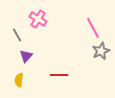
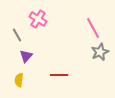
gray star: moved 1 px left, 1 px down
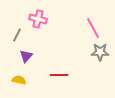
pink cross: rotated 18 degrees counterclockwise
gray line: rotated 56 degrees clockwise
gray star: rotated 24 degrees clockwise
yellow semicircle: rotated 96 degrees clockwise
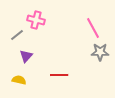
pink cross: moved 2 px left, 1 px down
gray line: rotated 24 degrees clockwise
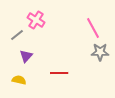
pink cross: rotated 18 degrees clockwise
red line: moved 2 px up
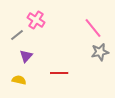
pink line: rotated 10 degrees counterclockwise
gray star: rotated 12 degrees counterclockwise
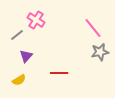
yellow semicircle: rotated 136 degrees clockwise
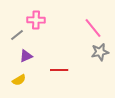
pink cross: rotated 30 degrees counterclockwise
purple triangle: rotated 24 degrees clockwise
red line: moved 3 px up
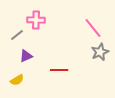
gray star: rotated 12 degrees counterclockwise
yellow semicircle: moved 2 px left
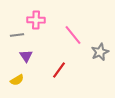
pink line: moved 20 px left, 7 px down
gray line: rotated 32 degrees clockwise
purple triangle: rotated 40 degrees counterclockwise
red line: rotated 54 degrees counterclockwise
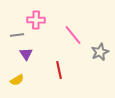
purple triangle: moved 2 px up
red line: rotated 48 degrees counterclockwise
